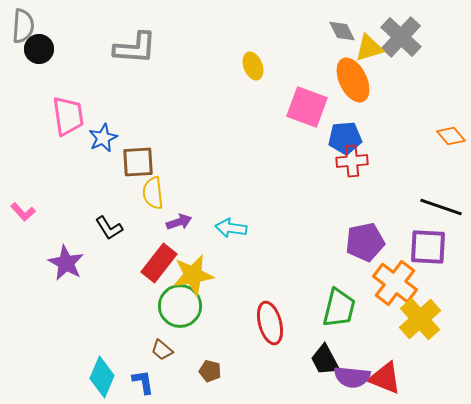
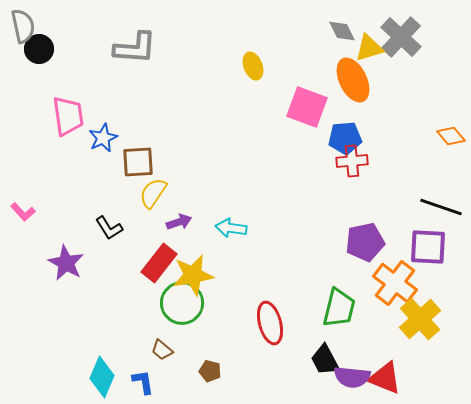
gray semicircle: rotated 16 degrees counterclockwise
yellow semicircle: rotated 40 degrees clockwise
green circle: moved 2 px right, 3 px up
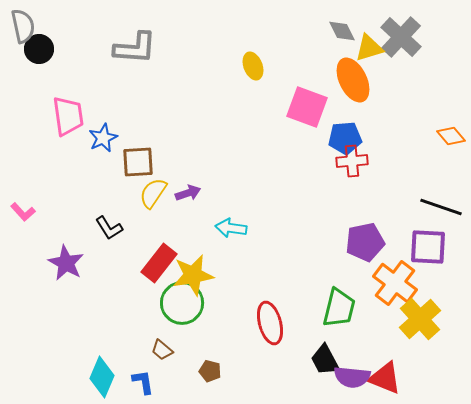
purple arrow: moved 9 px right, 29 px up
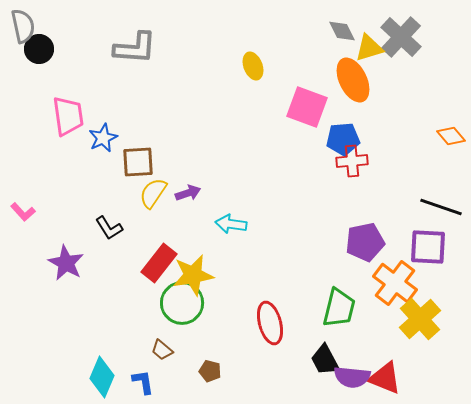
blue pentagon: moved 2 px left, 1 px down
cyan arrow: moved 4 px up
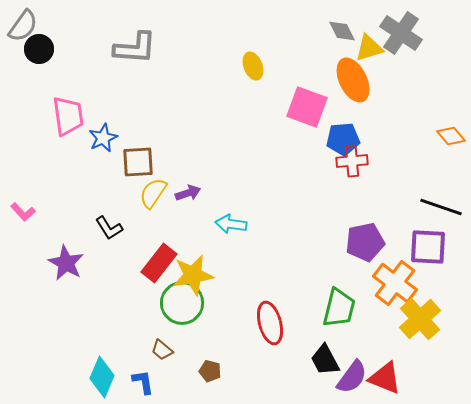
gray semicircle: rotated 48 degrees clockwise
gray cross: moved 4 px up; rotated 9 degrees counterclockwise
purple semicircle: rotated 60 degrees counterclockwise
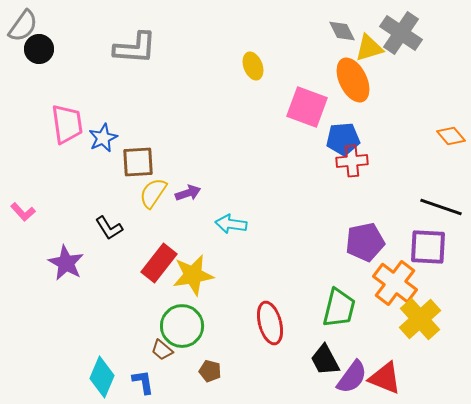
pink trapezoid: moved 1 px left, 8 px down
green circle: moved 23 px down
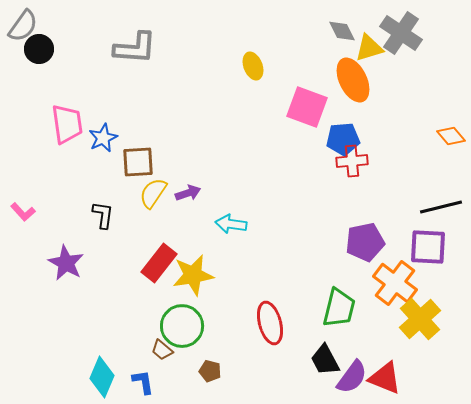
black line: rotated 33 degrees counterclockwise
black L-shape: moved 6 px left, 13 px up; rotated 140 degrees counterclockwise
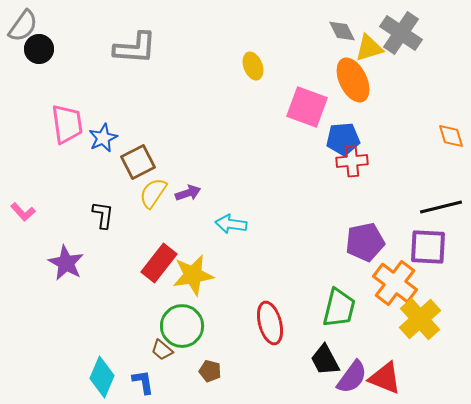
orange diamond: rotated 24 degrees clockwise
brown square: rotated 24 degrees counterclockwise
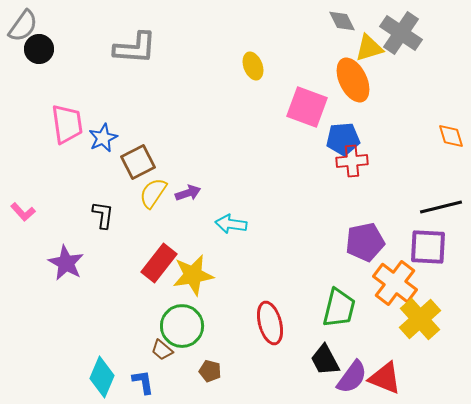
gray diamond: moved 10 px up
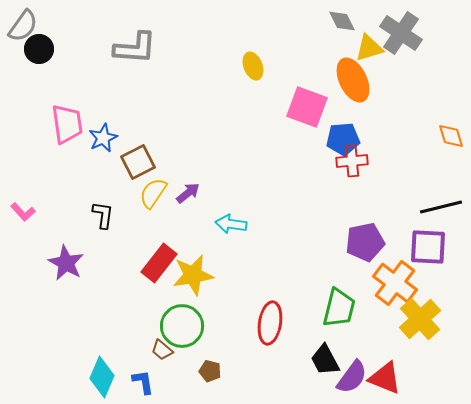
purple arrow: rotated 20 degrees counterclockwise
red ellipse: rotated 24 degrees clockwise
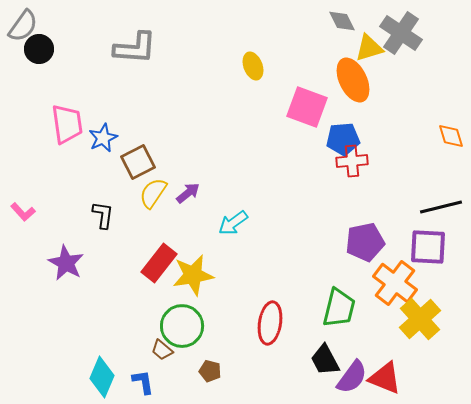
cyan arrow: moved 2 px right, 1 px up; rotated 44 degrees counterclockwise
